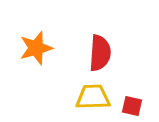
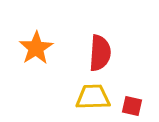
orange star: rotated 16 degrees counterclockwise
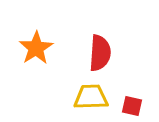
yellow trapezoid: moved 2 px left
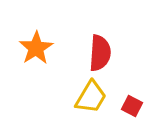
yellow trapezoid: rotated 123 degrees clockwise
red square: rotated 15 degrees clockwise
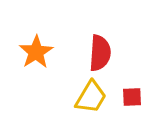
orange star: moved 4 px down
red square: moved 9 px up; rotated 30 degrees counterclockwise
